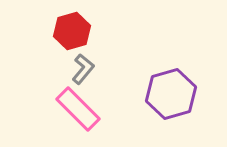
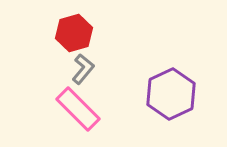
red hexagon: moved 2 px right, 2 px down
purple hexagon: rotated 9 degrees counterclockwise
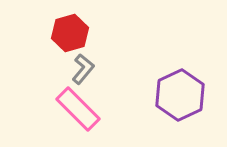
red hexagon: moved 4 px left
purple hexagon: moved 9 px right, 1 px down
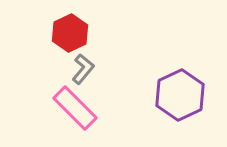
red hexagon: rotated 9 degrees counterclockwise
pink rectangle: moved 3 px left, 1 px up
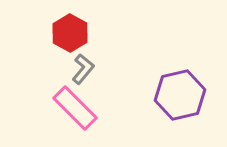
red hexagon: rotated 6 degrees counterclockwise
purple hexagon: rotated 12 degrees clockwise
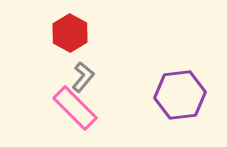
gray L-shape: moved 8 px down
purple hexagon: rotated 6 degrees clockwise
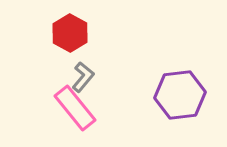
pink rectangle: rotated 6 degrees clockwise
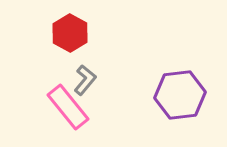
gray L-shape: moved 2 px right, 3 px down
pink rectangle: moved 7 px left, 1 px up
